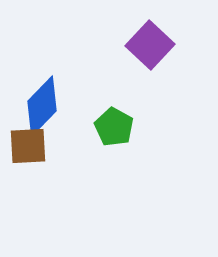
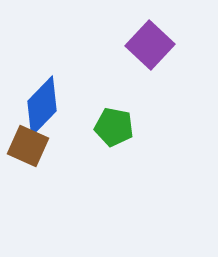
green pentagon: rotated 18 degrees counterclockwise
brown square: rotated 27 degrees clockwise
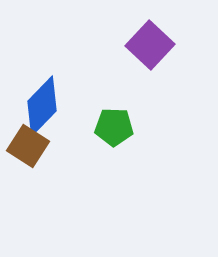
green pentagon: rotated 9 degrees counterclockwise
brown square: rotated 9 degrees clockwise
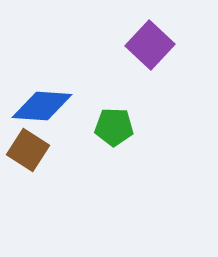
blue diamond: rotated 50 degrees clockwise
brown square: moved 4 px down
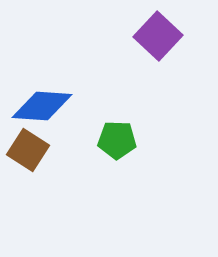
purple square: moved 8 px right, 9 px up
green pentagon: moved 3 px right, 13 px down
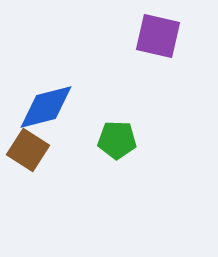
purple square: rotated 30 degrees counterclockwise
blue diamond: moved 4 px right, 1 px down; rotated 18 degrees counterclockwise
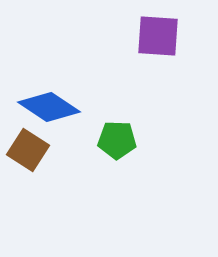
purple square: rotated 9 degrees counterclockwise
blue diamond: moved 3 px right; rotated 48 degrees clockwise
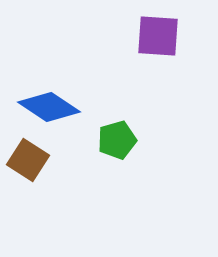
green pentagon: rotated 18 degrees counterclockwise
brown square: moved 10 px down
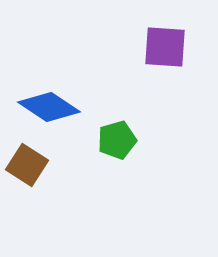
purple square: moved 7 px right, 11 px down
brown square: moved 1 px left, 5 px down
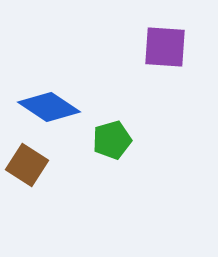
green pentagon: moved 5 px left
